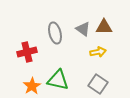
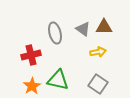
red cross: moved 4 px right, 3 px down
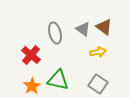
brown triangle: rotated 36 degrees clockwise
red cross: rotated 36 degrees counterclockwise
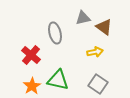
gray triangle: moved 11 px up; rotated 49 degrees counterclockwise
yellow arrow: moved 3 px left
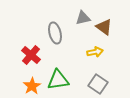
green triangle: rotated 20 degrees counterclockwise
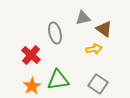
brown triangle: moved 2 px down
yellow arrow: moved 1 px left, 3 px up
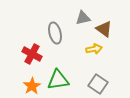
red cross: moved 1 px right, 1 px up; rotated 12 degrees counterclockwise
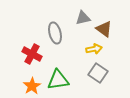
gray square: moved 11 px up
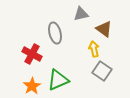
gray triangle: moved 2 px left, 4 px up
yellow arrow: rotated 91 degrees counterclockwise
gray square: moved 4 px right, 2 px up
green triangle: rotated 15 degrees counterclockwise
